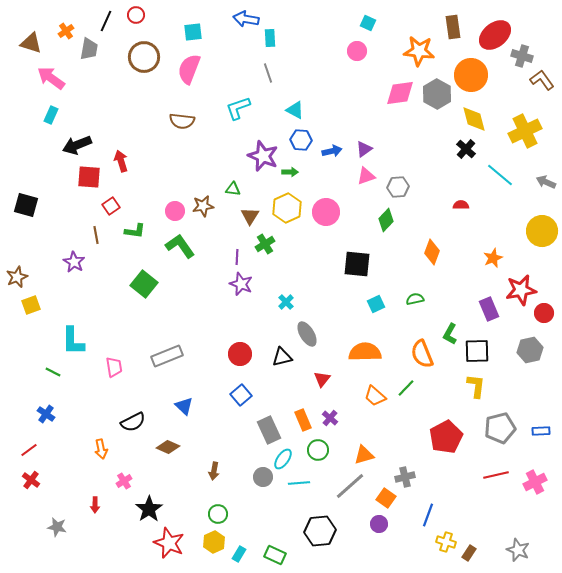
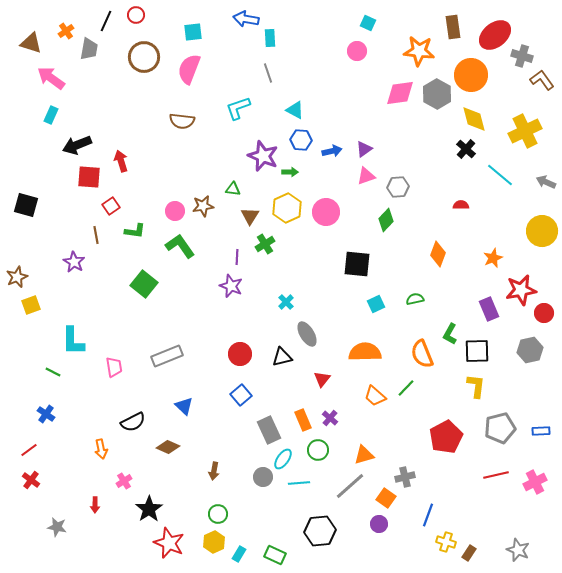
orange diamond at (432, 252): moved 6 px right, 2 px down
purple star at (241, 284): moved 10 px left, 2 px down
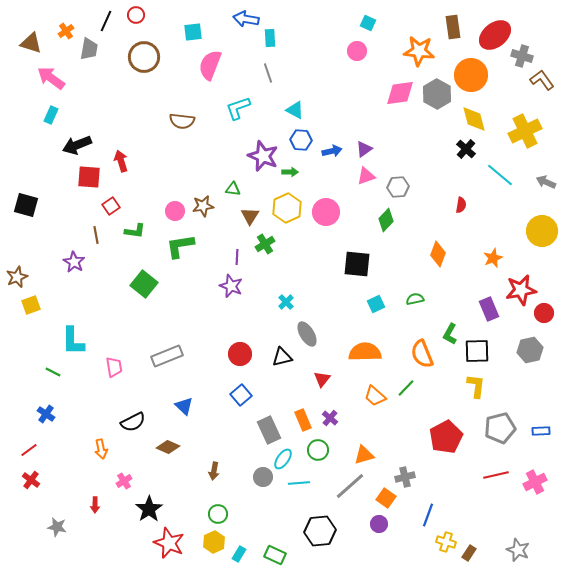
pink semicircle at (189, 69): moved 21 px right, 4 px up
red semicircle at (461, 205): rotated 98 degrees clockwise
green L-shape at (180, 246): rotated 64 degrees counterclockwise
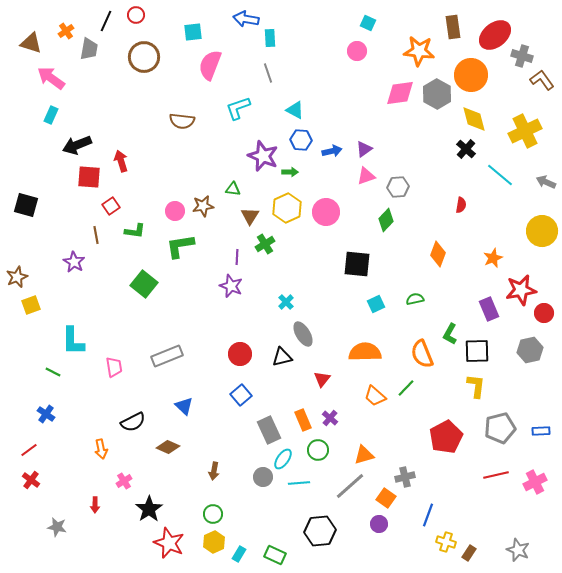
gray ellipse at (307, 334): moved 4 px left
green circle at (218, 514): moved 5 px left
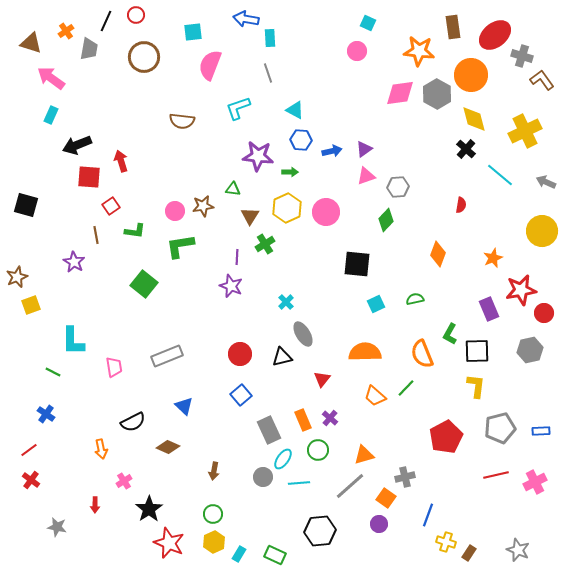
purple star at (263, 156): moved 5 px left; rotated 16 degrees counterclockwise
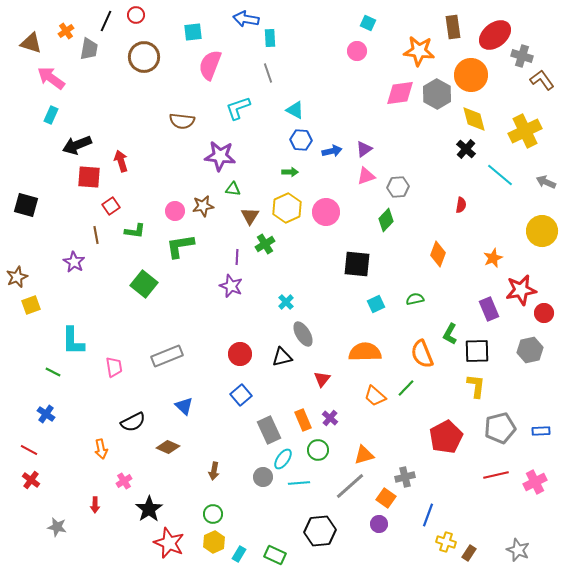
purple star at (258, 156): moved 38 px left
red line at (29, 450): rotated 66 degrees clockwise
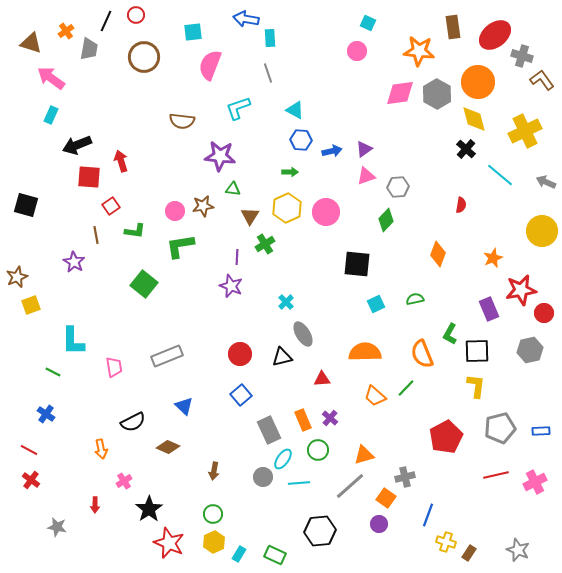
orange circle at (471, 75): moved 7 px right, 7 px down
red triangle at (322, 379): rotated 48 degrees clockwise
